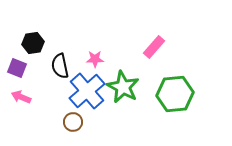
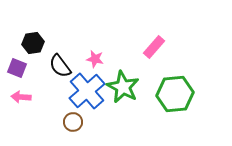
pink star: rotated 12 degrees clockwise
black semicircle: rotated 25 degrees counterclockwise
pink arrow: rotated 18 degrees counterclockwise
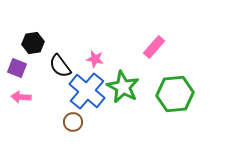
blue cross: rotated 9 degrees counterclockwise
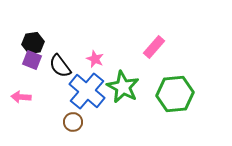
pink star: rotated 12 degrees clockwise
purple square: moved 15 px right, 8 px up
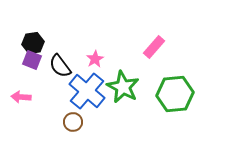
pink star: rotated 18 degrees clockwise
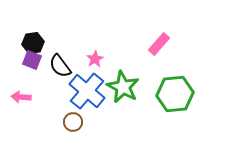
pink rectangle: moved 5 px right, 3 px up
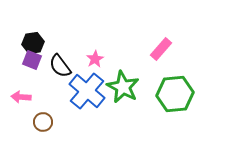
pink rectangle: moved 2 px right, 5 px down
brown circle: moved 30 px left
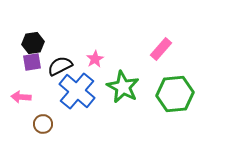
purple square: moved 2 px down; rotated 30 degrees counterclockwise
black semicircle: rotated 100 degrees clockwise
blue cross: moved 10 px left
brown circle: moved 2 px down
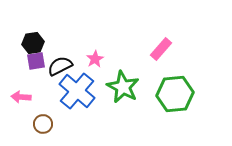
purple square: moved 4 px right, 1 px up
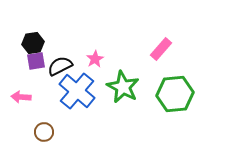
brown circle: moved 1 px right, 8 px down
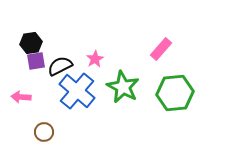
black hexagon: moved 2 px left
green hexagon: moved 1 px up
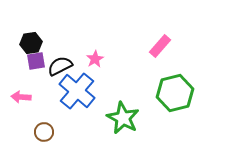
pink rectangle: moved 1 px left, 3 px up
green star: moved 31 px down
green hexagon: rotated 9 degrees counterclockwise
